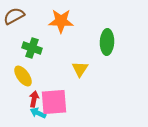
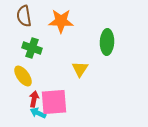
brown semicircle: moved 10 px right; rotated 70 degrees counterclockwise
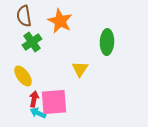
orange star: moved 1 px left; rotated 25 degrees clockwise
green cross: moved 6 px up; rotated 36 degrees clockwise
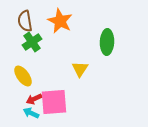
brown semicircle: moved 1 px right, 5 px down
red arrow: rotated 126 degrees counterclockwise
cyan arrow: moved 7 px left
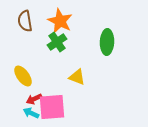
green cross: moved 25 px right
yellow triangle: moved 3 px left, 8 px down; rotated 42 degrees counterclockwise
pink square: moved 2 px left, 5 px down
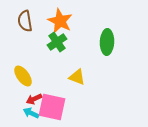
pink square: rotated 16 degrees clockwise
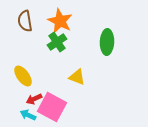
pink square: rotated 16 degrees clockwise
cyan arrow: moved 3 px left, 2 px down
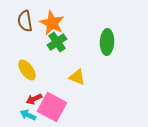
orange star: moved 8 px left, 2 px down
yellow ellipse: moved 4 px right, 6 px up
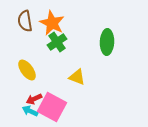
cyan arrow: moved 2 px right, 4 px up
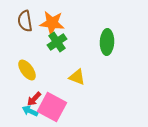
orange star: rotated 20 degrees counterclockwise
red arrow: rotated 21 degrees counterclockwise
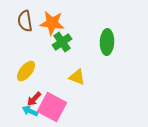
green cross: moved 5 px right
yellow ellipse: moved 1 px left, 1 px down; rotated 75 degrees clockwise
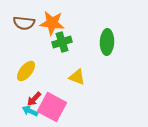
brown semicircle: moved 1 px left, 2 px down; rotated 75 degrees counterclockwise
green cross: rotated 18 degrees clockwise
